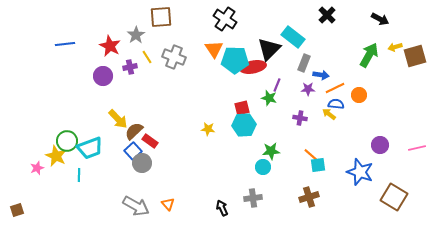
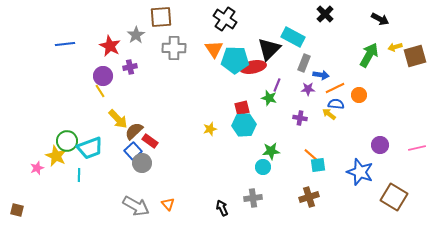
black cross at (327, 15): moved 2 px left, 1 px up
cyan rectangle at (293, 37): rotated 10 degrees counterclockwise
yellow line at (147, 57): moved 47 px left, 34 px down
gray cross at (174, 57): moved 9 px up; rotated 20 degrees counterclockwise
yellow star at (208, 129): moved 2 px right; rotated 24 degrees counterclockwise
brown square at (17, 210): rotated 32 degrees clockwise
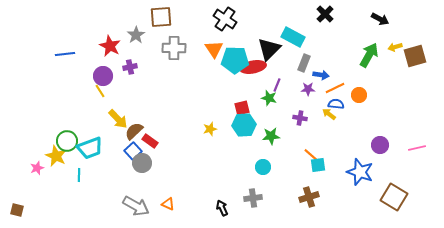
blue line at (65, 44): moved 10 px down
green star at (271, 151): moved 15 px up
orange triangle at (168, 204): rotated 24 degrees counterclockwise
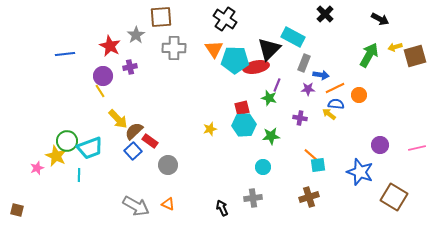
red ellipse at (253, 67): moved 3 px right
gray circle at (142, 163): moved 26 px right, 2 px down
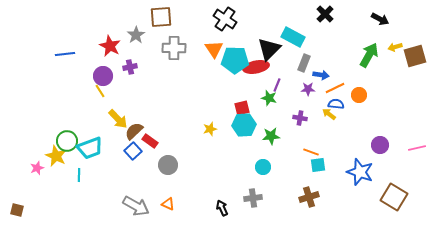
orange line at (311, 155): moved 3 px up; rotated 21 degrees counterclockwise
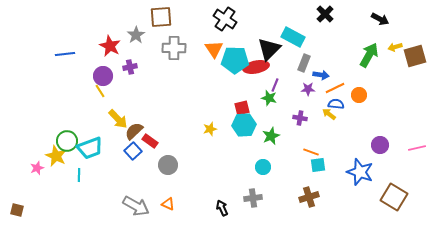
purple line at (277, 85): moved 2 px left
green star at (271, 136): rotated 18 degrees counterclockwise
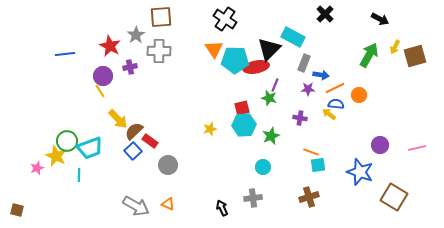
yellow arrow at (395, 47): rotated 48 degrees counterclockwise
gray cross at (174, 48): moved 15 px left, 3 px down
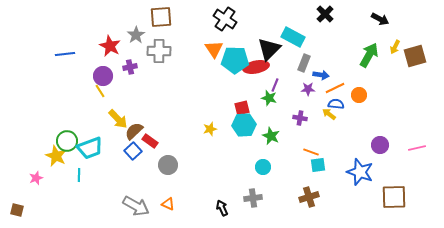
green star at (271, 136): rotated 24 degrees counterclockwise
pink star at (37, 168): moved 1 px left, 10 px down
brown square at (394, 197): rotated 32 degrees counterclockwise
